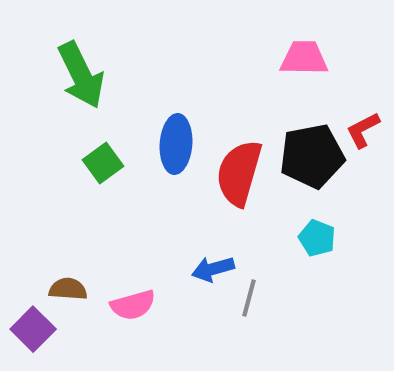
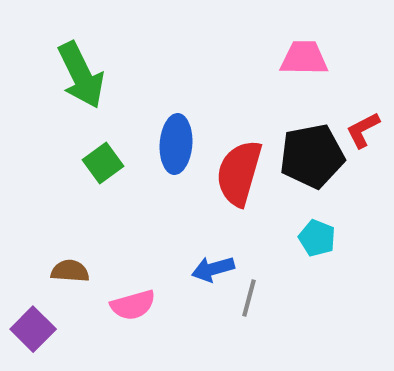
brown semicircle: moved 2 px right, 18 px up
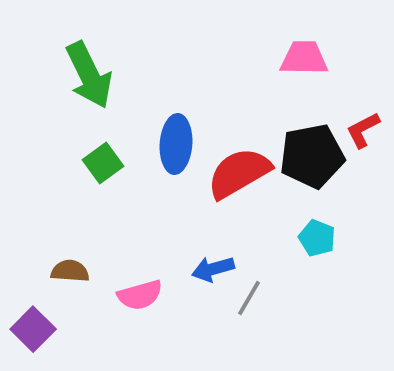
green arrow: moved 8 px right
red semicircle: rotated 44 degrees clockwise
gray line: rotated 15 degrees clockwise
pink semicircle: moved 7 px right, 10 px up
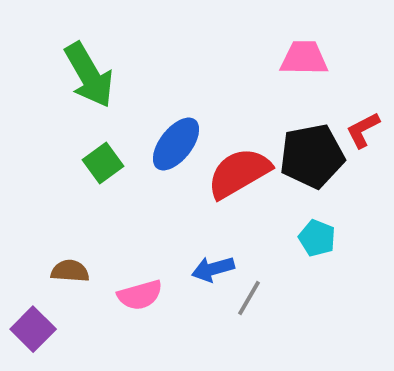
green arrow: rotated 4 degrees counterclockwise
blue ellipse: rotated 34 degrees clockwise
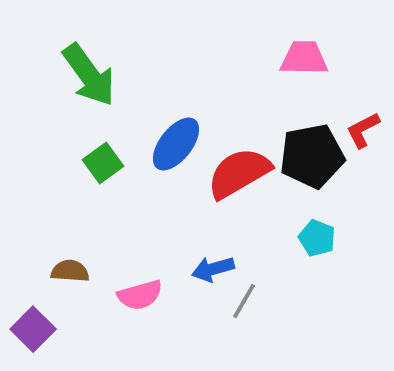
green arrow: rotated 6 degrees counterclockwise
gray line: moved 5 px left, 3 px down
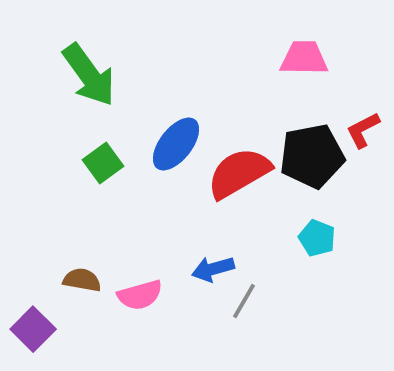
brown semicircle: moved 12 px right, 9 px down; rotated 6 degrees clockwise
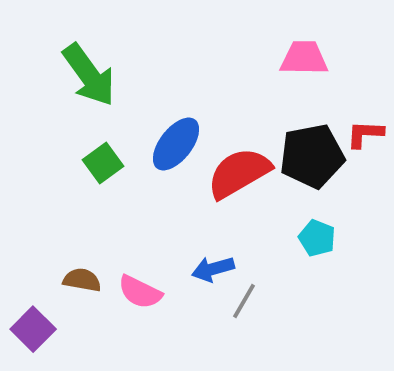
red L-shape: moved 2 px right, 4 px down; rotated 30 degrees clockwise
pink semicircle: moved 3 px up; rotated 42 degrees clockwise
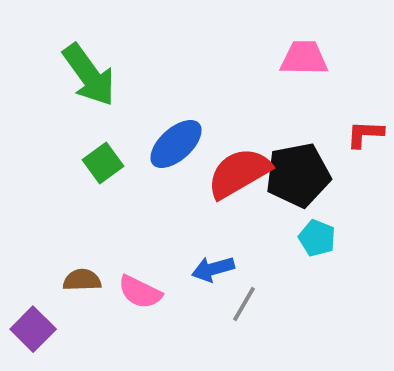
blue ellipse: rotated 10 degrees clockwise
black pentagon: moved 14 px left, 19 px down
brown semicircle: rotated 12 degrees counterclockwise
gray line: moved 3 px down
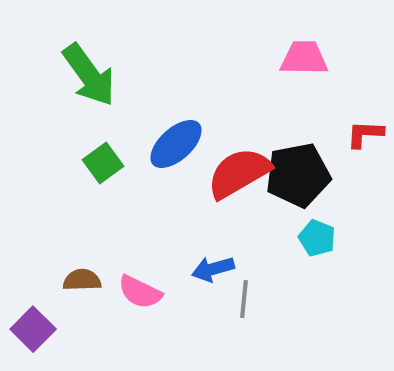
gray line: moved 5 px up; rotated 24 degrees counterclockwise
